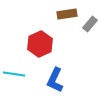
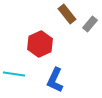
brown rectangle: rotated 60 degrees clockwise
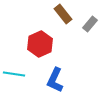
brown rectangle: moved 4 px left
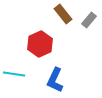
gray rectangle: moved 1 px left, 4 px up
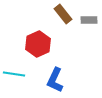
gray rectangle: rotated 49 degrees clockwise
red hexagon: moved 2 px left
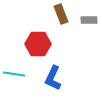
brown rectangle: moved 2 px left; rotated 18 degrees clockwise
red hexagon: rotated 25 degrees clockwise
blue L-shape: moved 2 px left, 2 px up
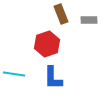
red hexagon: moved 9 px right; rotated 20 degrees counterclockwise
blue L-shape: rotated 25 degrees counterclockwise
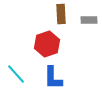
brown rectangle: rotated 18 degrees clockwise
cyan line: moved 2 px right; rotated 40 degrees clockwise
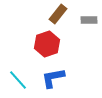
brown rectangle: moved 3 px left; rotated 42 degrees clockwise
cyan line: moved 2 px right, 6 px down
blue L-shape: rotated 80 degrees clockwise
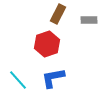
brown rectangle: rotated 12 degrees counterclockwise
